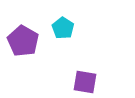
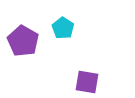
purple square: moved 2 px right
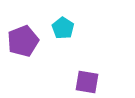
purple pentagon: rotated 20 degrees clockwise
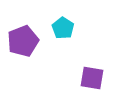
purple square: moved 5 px right, 4 px up
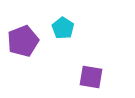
purple square: moved 1 px left, 1 px up
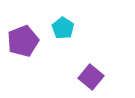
purple square: rotated 30 degrees clockwise
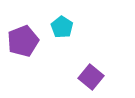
cyan pentagon: moved 1 px left, 1 px up
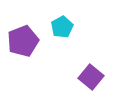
cyan pentagon: rotated 10 degrees clockwise
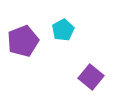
cyan pentagon: moved 1 px right, 3 px down
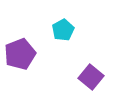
purple pentagon: moved 3 px left, 13 px down
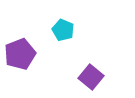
cyan pentagon: rotated 20 degrees counterclockwise
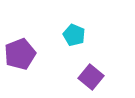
cyan pentagon: moved 11 px right, 5 px down
